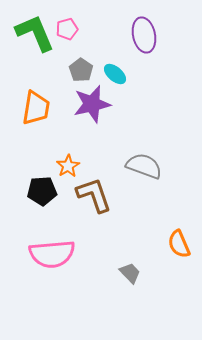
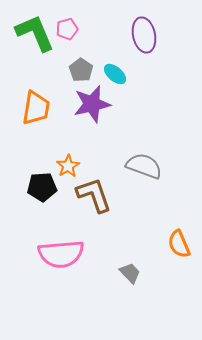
black pentagon: moved 4 px up
pink semicircle: moved 9 px right
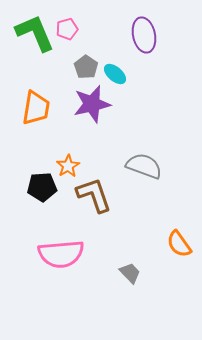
gray pentagon: moved 5 px right, 3 px up
orange semicircle: rotated 12 degrees counterclockwise
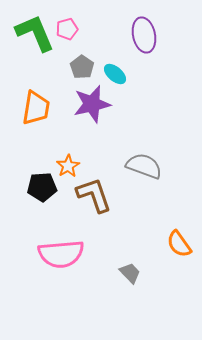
gray pentagon: moved 4 px left
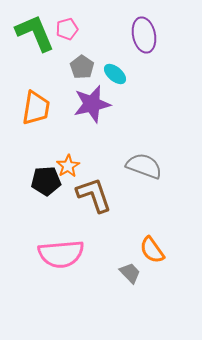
black pentagon: moved 4 px right, 6 px up
orange semicircle: moved 27 px left, 6 px down
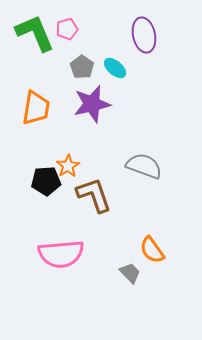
cyan ellipse: moved 6 px up
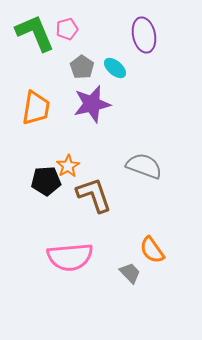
pink semicircle: moved 9 px right, 3 px down
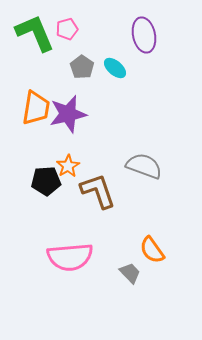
purple star: moved 24 px left, 10 px down
brown L-shape: moved 4 px right, 4 px up
